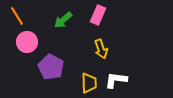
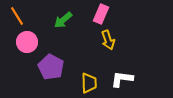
pink rectangle: moved 3 px right, 1 px up
yellow arrow: moved 7 px right, 9 px up
white L-shape: moved 6 px right, 1 px up
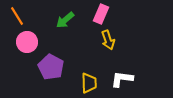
green arrow: moved 2 px right
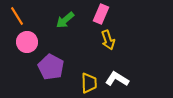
white L-shape: moved 5 px left; rotated 25 degrees clockwise
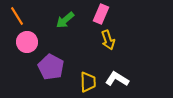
yellow trapezoid: moved 1 px left, 1 px up
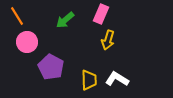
yellow arrow: rotated 36 degrees clockwise
yellow trapezoid: moved 1 px right, 2 px up
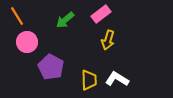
pink rectangle: rotated 30 degrees clockwise
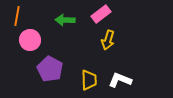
orange line: rotated 42 degrees clockwise
green arrow: rotated 42 degrees clockwise
pink circle: moved 3 px right, 2 px up
purple pentagon: moved 1 px left, 2 px down
white L-shape: moved 3 px right, 1 px down; rotated 10 degrees counterclockwise
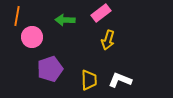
pink rectangle: moved 1 px up
pink circle: moved 2 px right, 3 px up
purple pentagon: rotated 25 degrees clockwise
